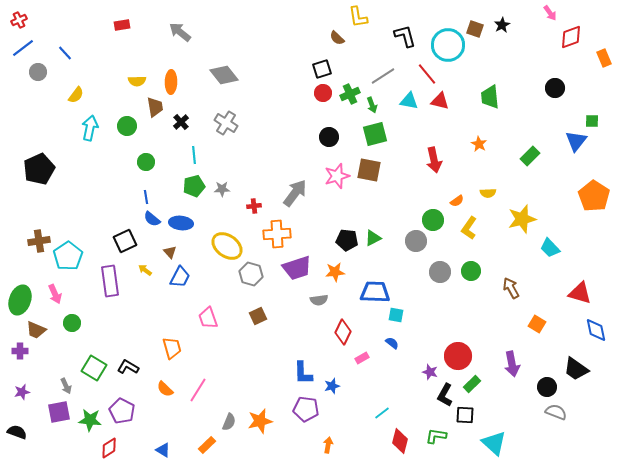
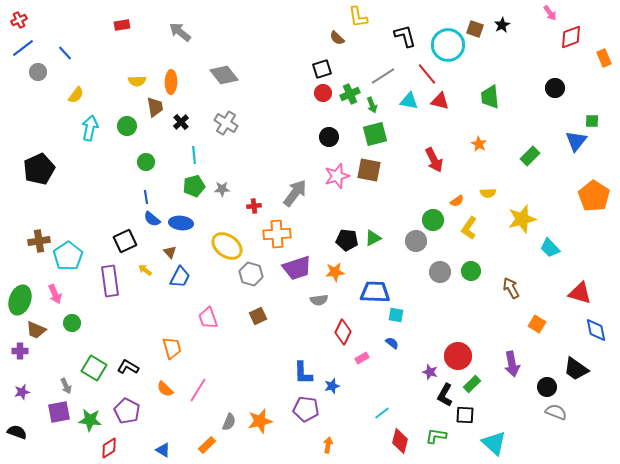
red arrow at (434, 160): rotated 15 degrees counterclockwise
purple pentagon at (122, 411): moved 5 px right
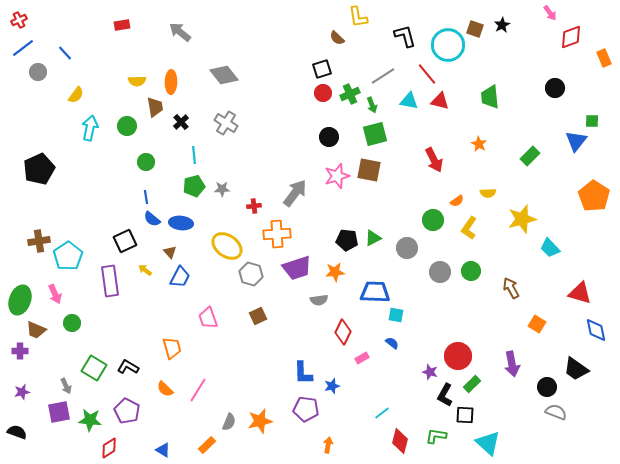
gray circle at (416, 241): moved 9 px left, 7 px down
cyan triangle at (494, 443): moved 6 px left
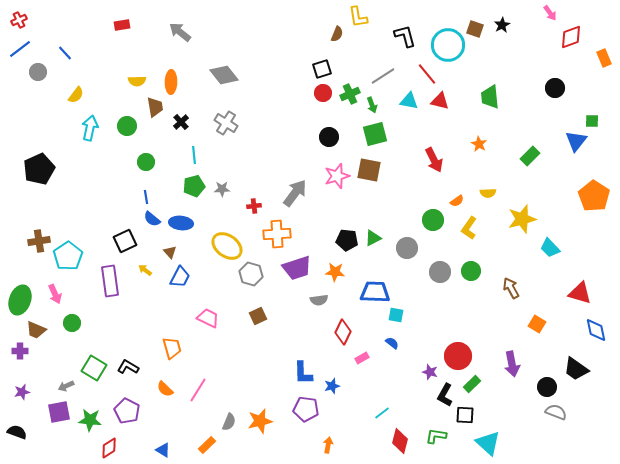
brown semicircle at (337, 38): moved 4 px up; rotated 112 degrees counterclockwise
blue line at (23, 48): moved 3 px left, 1 px down
orange star at (335, 272): rotated 12 degrees clockwise
pink trapezoid at (208, 318): rotated 135 degrees clockwise
gray arrow at (66, 386): rotated 91 degrees clockwise
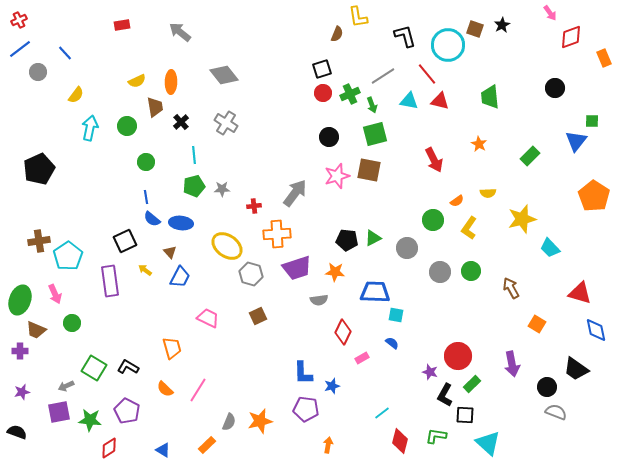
yellow semicircle at (137, 81): rotated 24 degrees counterclockwise
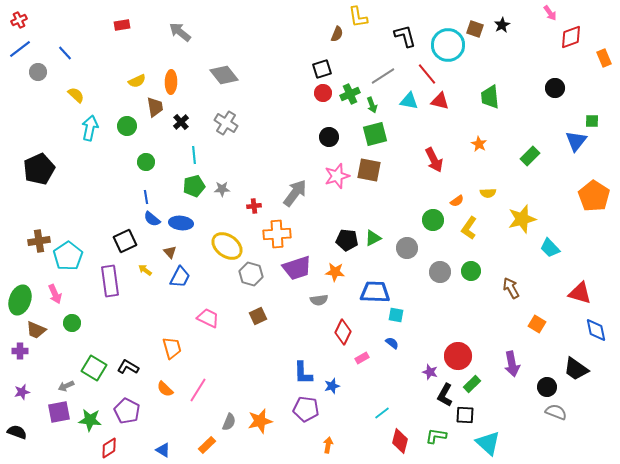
yellow semicircle at (76, 95): rotated 84 degrees counterclockwise
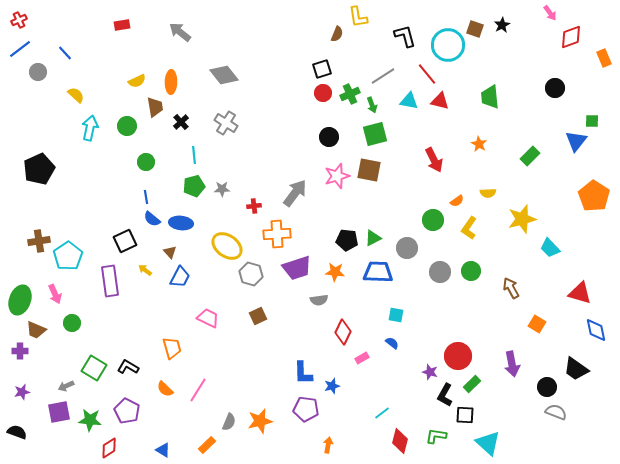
blue trapezoid at (375, 292): moved 3 px right, 20 px up
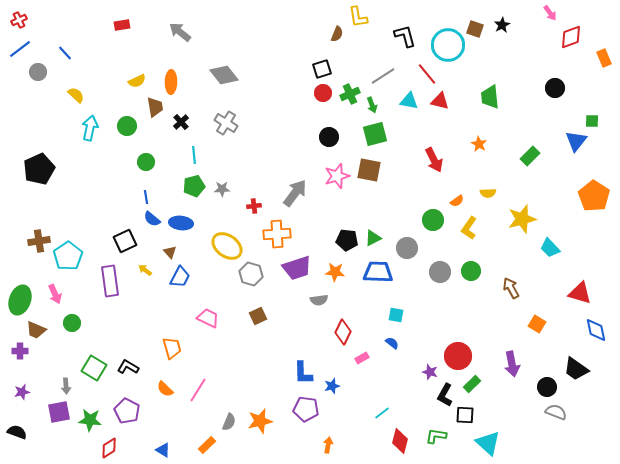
gray arrow at (66, 386): rotated 70 degrees counterclockwise
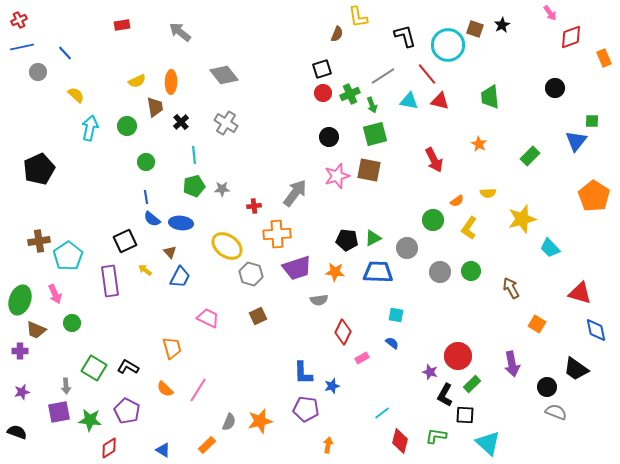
blue line at (20, 49): moved 2 px right, 2 px up; rotated 25 degrees clockwise
